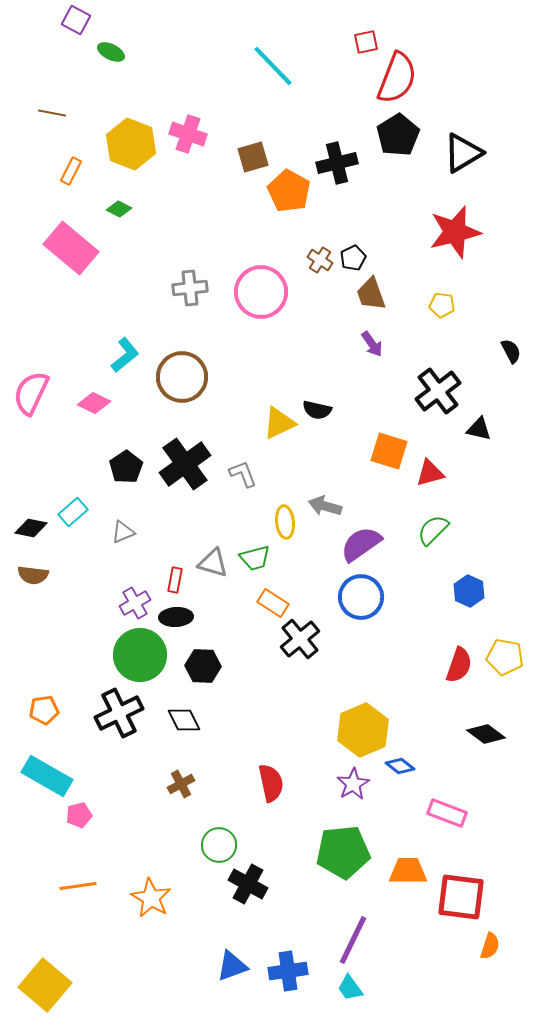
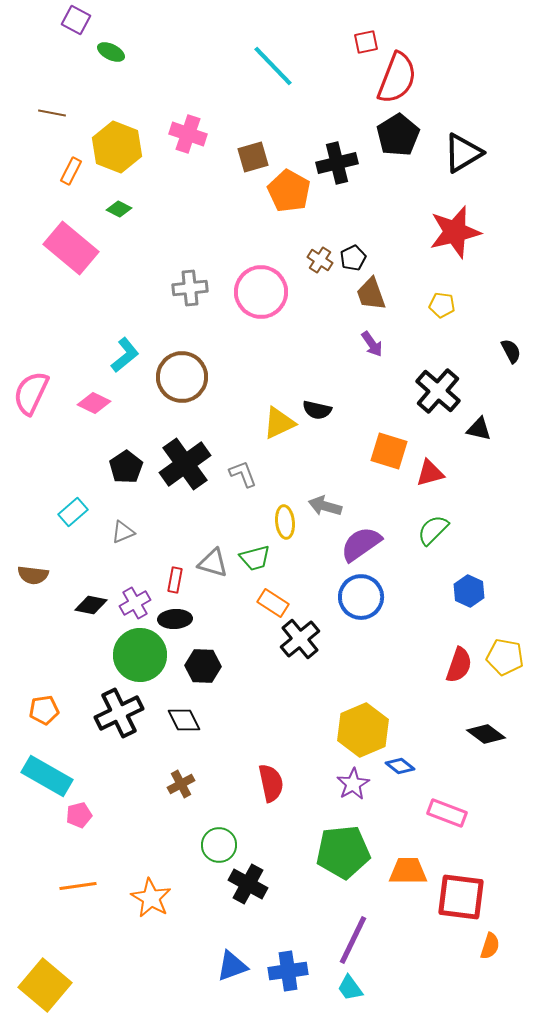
yellow hexagon at (131, 144): moved 14 px left, 3 px down
black cross at (438, 391): rotated 12 degrees counterclockwise
black diamond at (31, 528): moved 60 px right, 77 px down
black ellipse at (176, 617): moved 1 px left, 2 px down
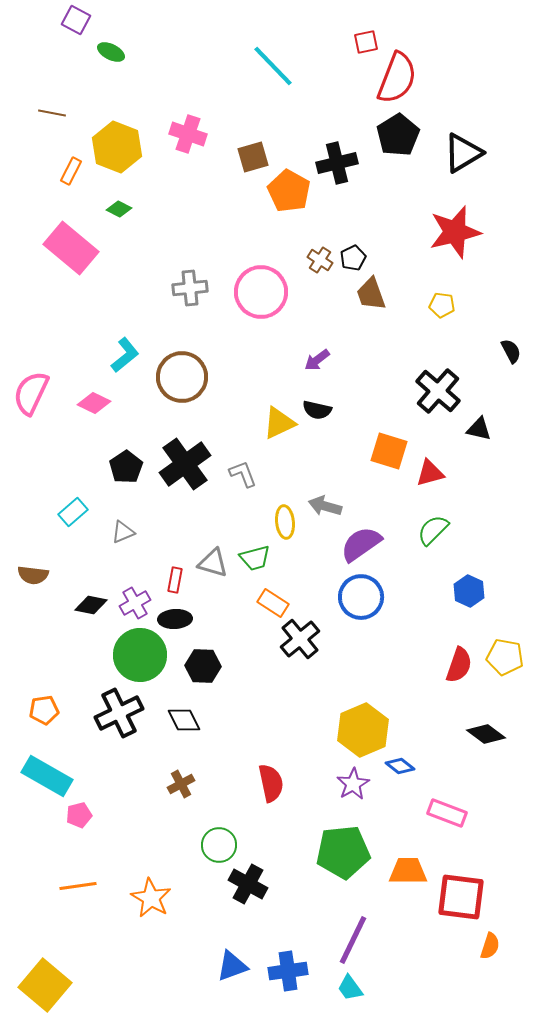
purple arrow at (372, 344): moved 55 px left, 16 px down; rotated 88 degrees clockwise
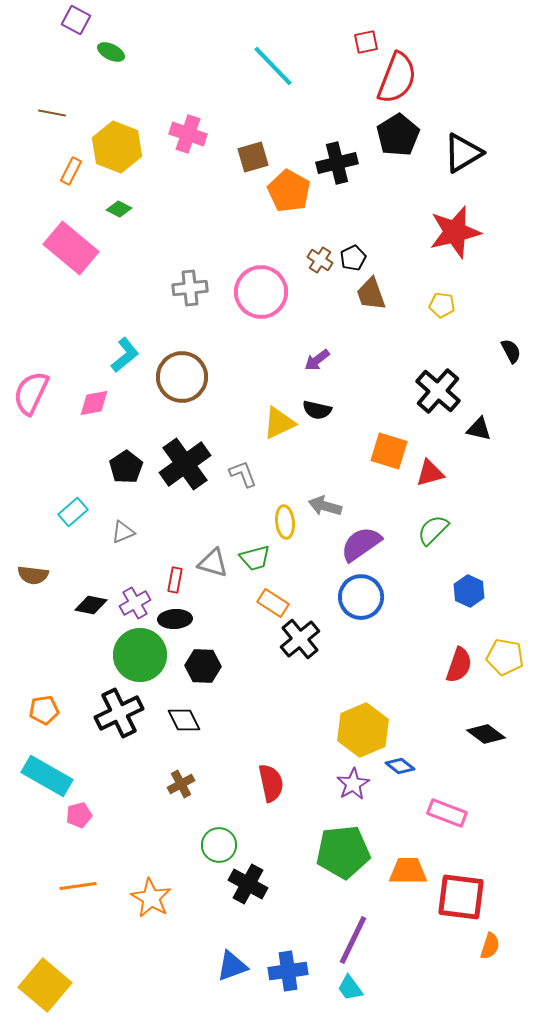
pink diamond at (94, 403): rotated 36 degrees counterclockwise
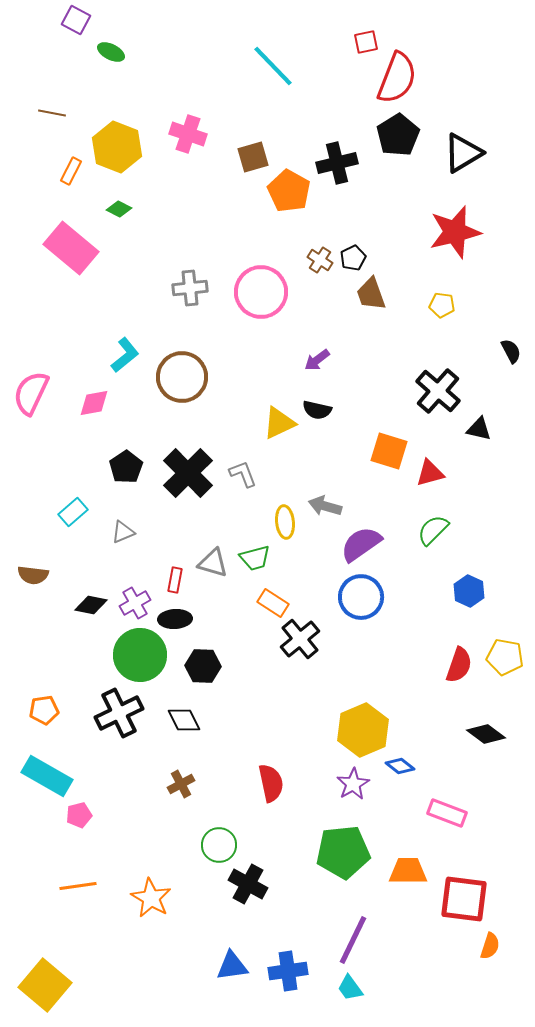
black cross at (185, 464): moved 3 px right, 9 px down; rotated 9 degrees counterclockwise
red square at (461, 897): moved 3 px right, 2 px down
blue triangle at (232, 966): rotated 12 degrees clockwise
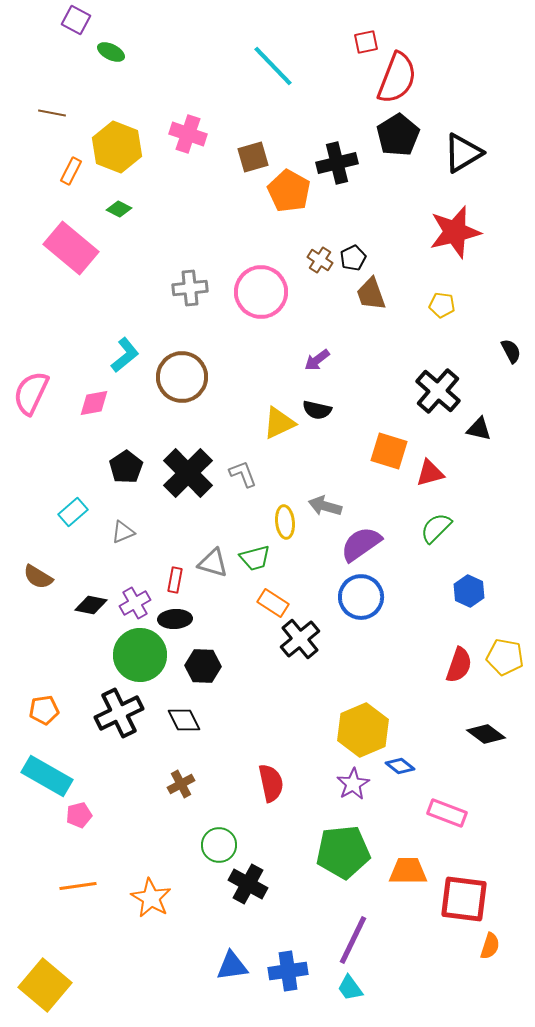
green semicircle at (433, 530): moved 3 px right, 2 px up
brown semicircle at (33, 575): moved 5 px right, 2 px down; rotated 24 degrees clockwise
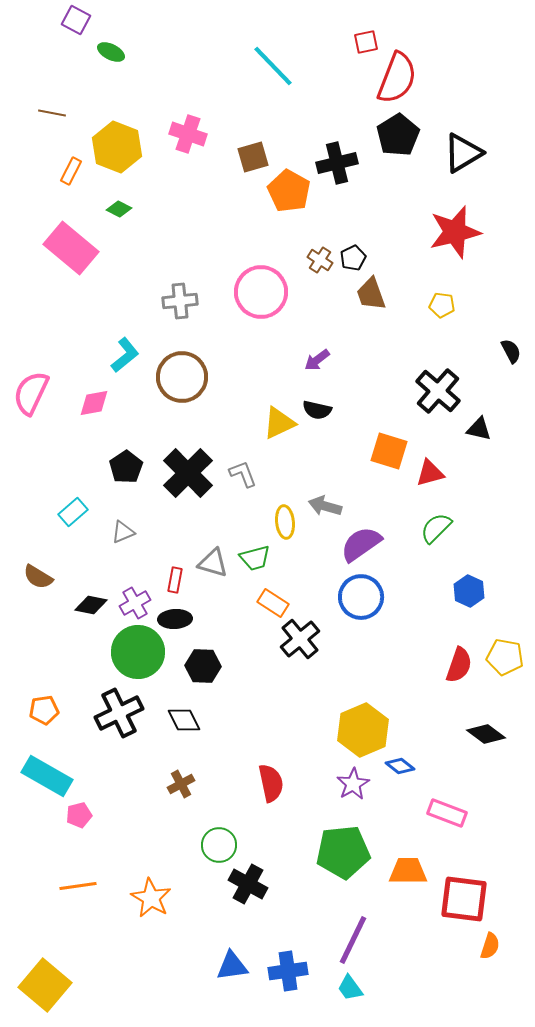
gray cross at (190, 288): moved 10 px left, 13 px down
green circle at (140, 655): moved 2 px left, 3 px up
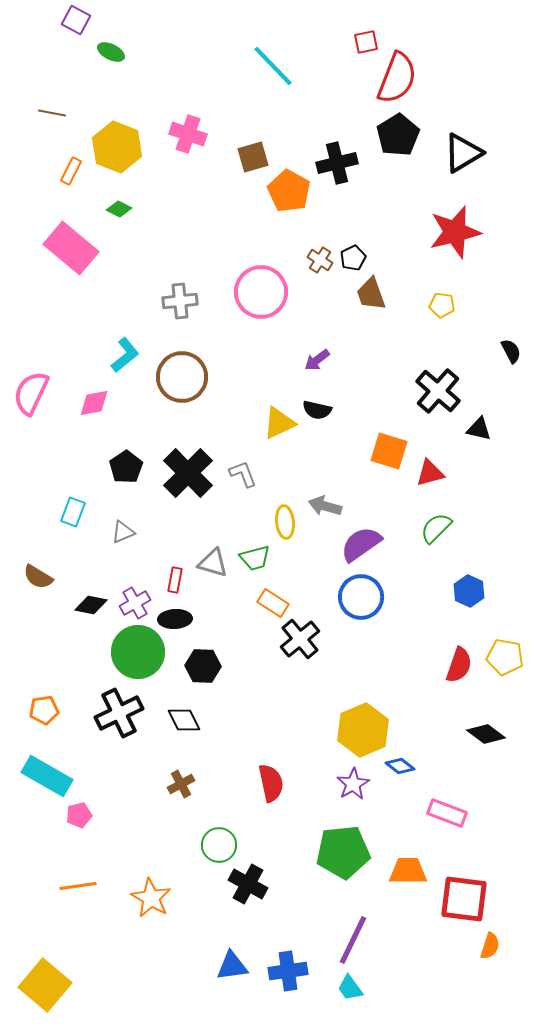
cyan rectangle at (73, 512): rotated 28 degrees counterclockwise
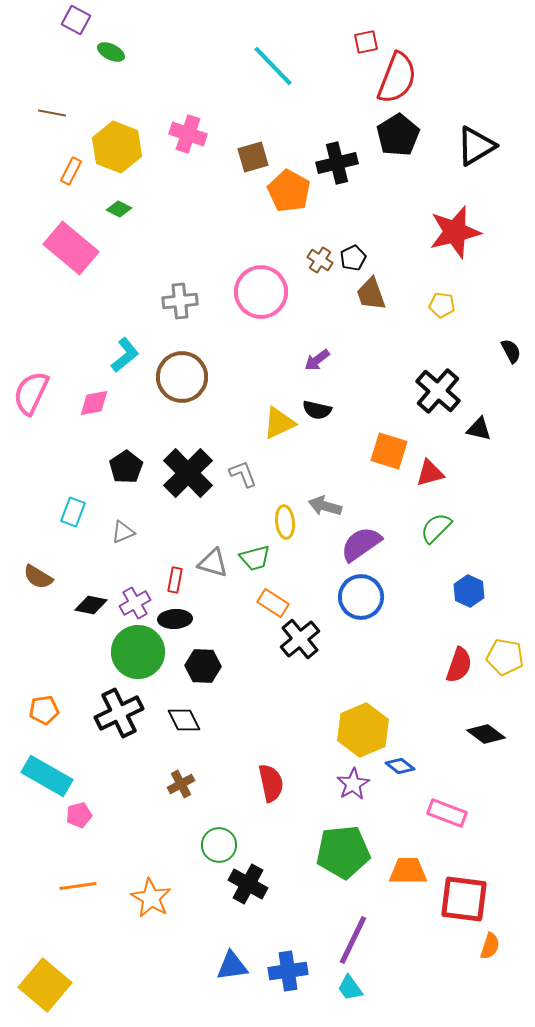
black triangle at (463, 153): moved 13 px right, 7 px up
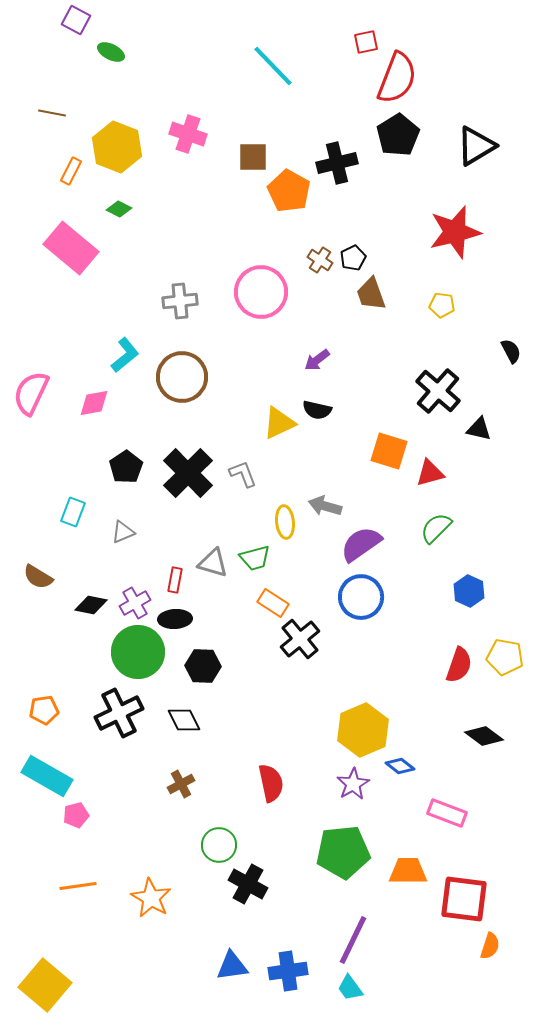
brown square at (253, 157): rotated 16 degrees clockwise
black diamond at (486, 734): moved 2 px left, 2 px down
pink pentagon at (79, 815): moved 3 px left
